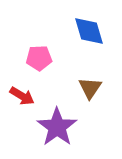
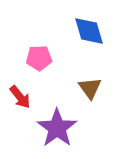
brown triangle: rotated 10 degrees counterclockwise
red arrow: moved 2 px left, 1 px down; rotated 20 degrees clockwise
purple star: moved 1 px down
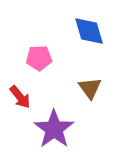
purple star: moved 3 px left, 1 px down
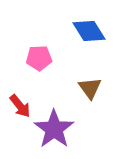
blue diamond: rotated 16 degrees counterclockwise
red arrow: moved 9 px down
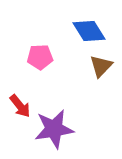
pink pentagon: moved 1 px right, 1 px up
brown triangle: moved 11 px right, 22 px up; rotated 20 degrees clockwise
purple star: rotated 27 degrees clockwise
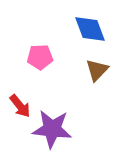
blue diamond: moved 1 px right, 2 px up; rotated 12 degrees clockwise
brown triangle: moved 4 px left, 4 px down
purple star: moved 2 px left; rotated 15 degrees clockwise
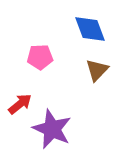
red arrow: moved 2 px up; rotated 90 degrees counterclockwise
purple star: rotated 18 degrees clockwise
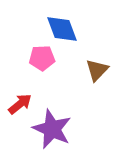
blue diamond: moved 28 px left
pink pentagon: moved 2 px right, 1 px down
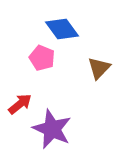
blue diamond: rotated 16 degrees counterclockwise
pink pentagon: rotated 25 degrees clockwise
brown triangle: moved 2 px right, 2 px up
